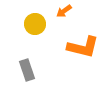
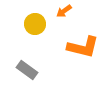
gray rectangle: rotated 35 degrees counterclockwise
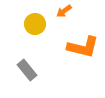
gray rectangle: rotated 15 degrees clockwise
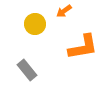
orange L-shape: rotated 24 degrees counterclockwise
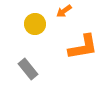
gray rectangle: moved 1 px right, 1 px up
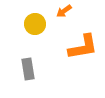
gray rectangle: rotated 30 degrees clockwise
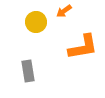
yellow circle: moved 1 px right, 2 px up
gray rectangle: moved 2 px down
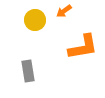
yellow circle: moved 1 px left, 2 px up
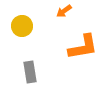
yellow circle: moved 13 px left, 6 px down
gray rectangle: moved 2 px right, 1 px down
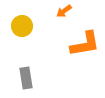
orange L-shape: moved 2 px right, 3 px up
gray rectangle: moved 4 px left, 6 px down
